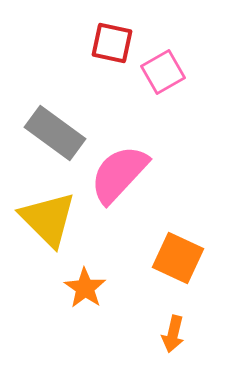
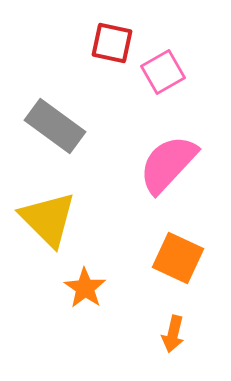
gray rectangle: moved 7 px up
pink semicircle: moved 49 px right, 10 px up
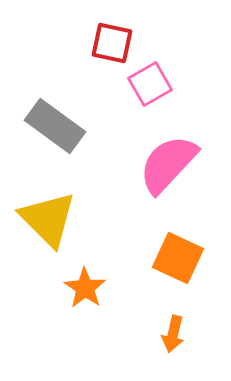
pink square: moved 13 px left, 12 px down
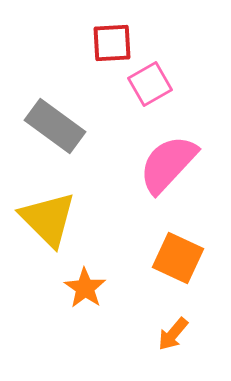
red square: rotated 15 degrees counterclockwise
orange arrow: rotated 27 degrees clockwise
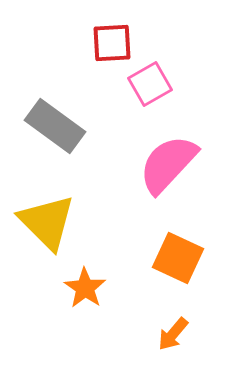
yellow triangle: moved 1 px left, 3 px down
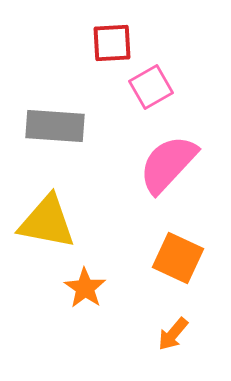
pink square: moved 1 px right, 3 px down
gray rectangle: rotated 32 degrees counterclockwise
yellow triangle: rotated 34 degrees counterclockwise
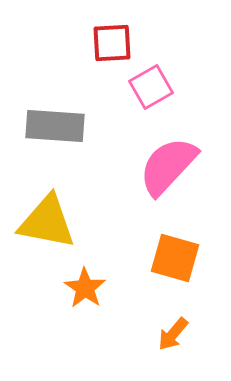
pink semicircle: moved 2 px down
orange square: moved 3 px left; rotated 9 degrees counterclockwise
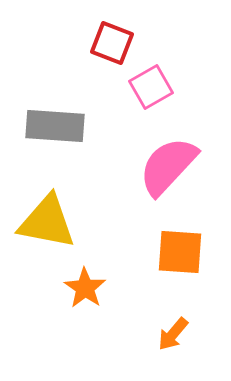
red square: rotated 24 degrees clockwise
orange square: moved 5 px right, 6 px up; rotated 12 degrees counterclockwise
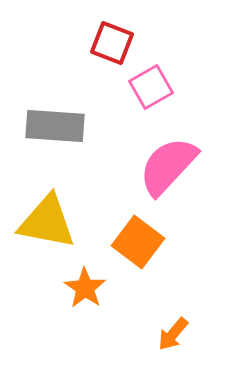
orange square: moved 42 px left, 10 px up; rotated 33 degrees clockwise
